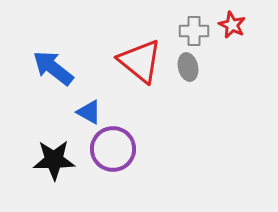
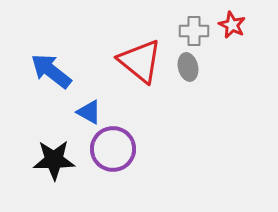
blue arrow: moved 2 px left, 3 px down
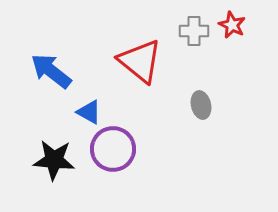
gray ellipse: moved 13 px right, 38 px down
black star: rotated 6 degrees clockwise
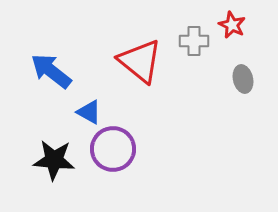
gray cross: moved 10 px down
gray ellipse: moved 42 px right, 26 px up
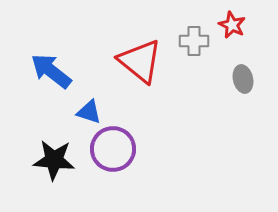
blue triangle: rotated 12 degrees counterclockwise
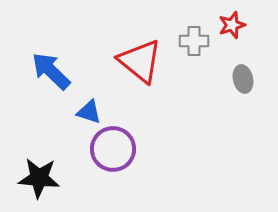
red star: rotated 28 degrees clockwise
blue arrow: rotated 6 degrees clockwise
black star: moved 15 px left, 18 px down
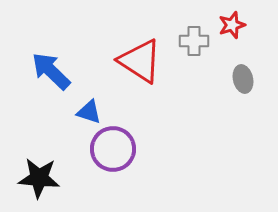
red triangle: rotated 6 degrees counterclockwise
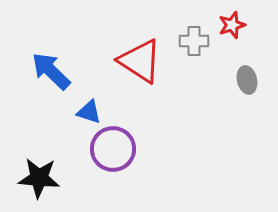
gray ellipse: moved 4 px right, 1 px down
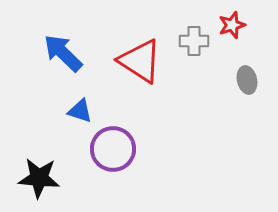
blue arrow: moved 12 px right, 18 px up
blue triangle: moved 9 px left, 1 px up
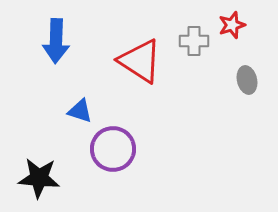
blue arrow: moved 7 px left, 12 px up; rotated 132 degrees counterclockwise
